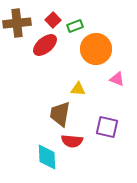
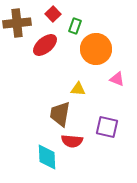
red square: moved 6 px up
green rectangle: rotated 49 degrees counterclockwise
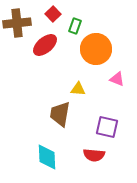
red semicircle: moved 22 px right, 14 px down
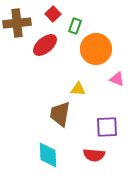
purple square: rotated 15 degrees counterclockwise
cyan diamond: moved 1 px right, 2 px up
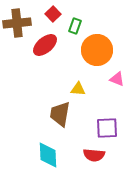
orange circle: moved 1 px right, 1 px down
purple square: moved 1 px down
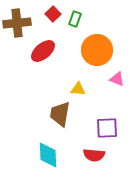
green rectangle: moved 7 px up
red ellipse: moved 2 px left, 6 px down
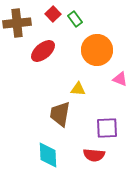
green rectangle: rotated 56 degrees counterclockwise
pink triangle: moved 3 px right
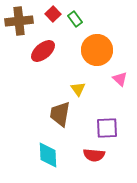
brown cross: moved 2 px right, 2 px up
pink triangle: rotated 21 degrees clockwise
yellow triangle: rotated 49 degrees clockwise
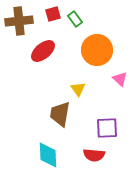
red square: rotated 28 degrees clockwise
